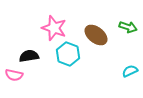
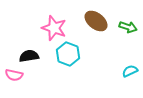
brown ellipse: moved 14 px up
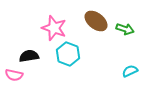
green arrow: moved 3 px left, 2 px down
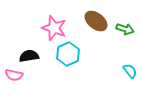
cyan hexagon: rotated 15 degrees clockwise
cyan semicircle: rotated 77 degrees clockwise
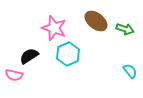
black semicircle: rotated 24 degrees counterclockwise
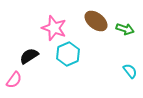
pink semicircle: moved 5 px down; rotated 66 degrees counterclockwise
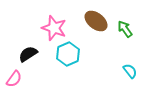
green arrow: rotated 144 degrees counterclockwise
black semicircle: moved 1 px left, 2 px up
pink semicircle: moved 1 px up
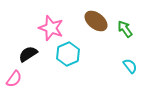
pink star: moved 3 px left
cyan semicircle: moved 5 px up
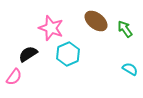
cyan semicircle: moved 3 px down; rotated 21 degrees counterclockwise
pink semicircle: moved 2 px up
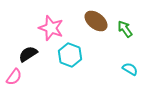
cyan hexagon: moved 2 px right, 1 px down; rotated 15 degrees counterclockwise
